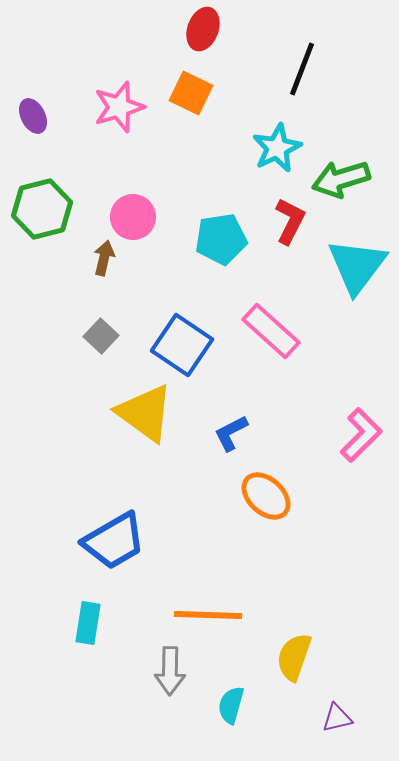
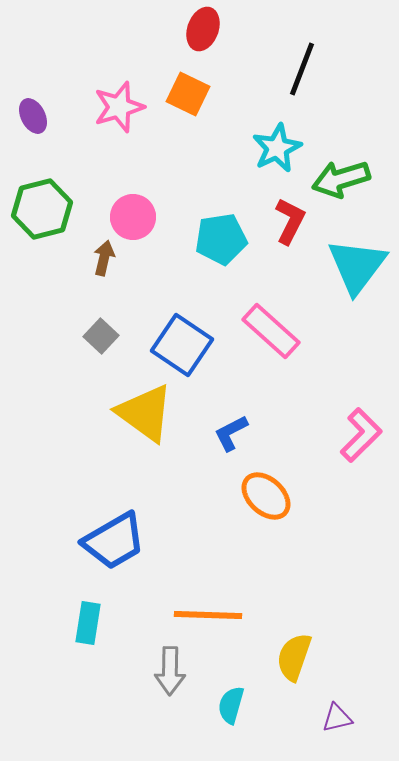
orange square: moved 3 px left, 1 px down
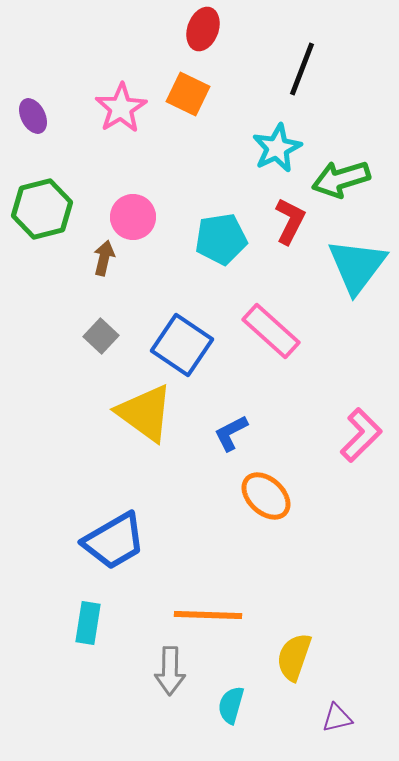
pink star: moved 2 px right, 1 px down; rotated 15 degrees counterclockwise
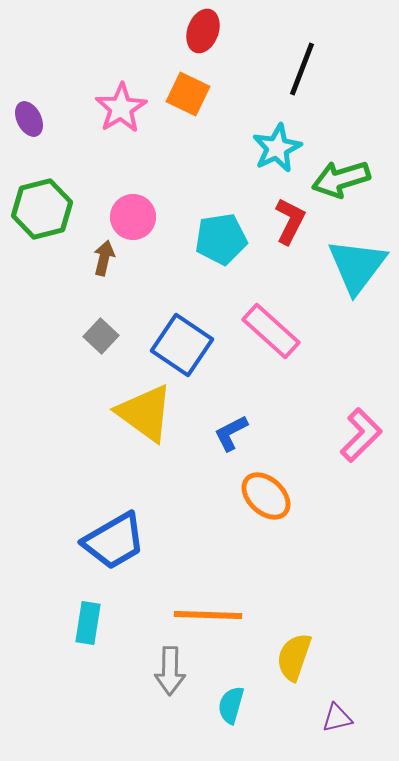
red ellipse: moved 2 px down
purple ellipse: moved 4 px left, 3 px down
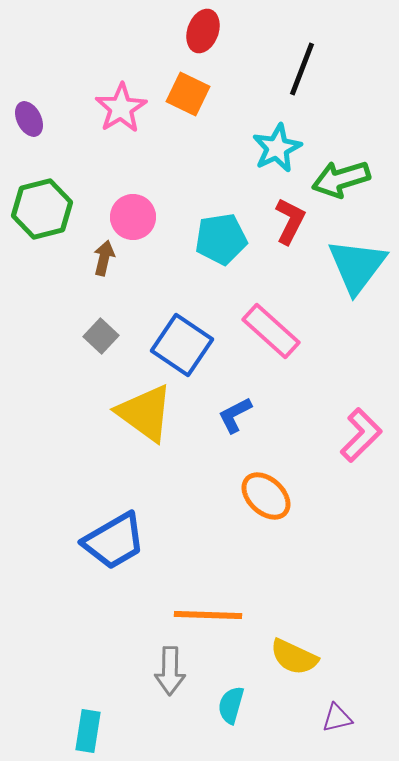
blue L-shape: moved 4 px right, 18 px up
cyan rectangle: moved 108 px down
yellow semicircle: rotated 84 degrees counterclockwise
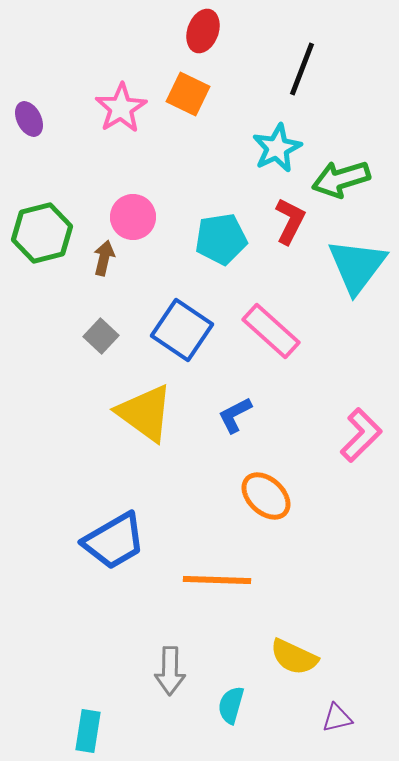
green hexagon: moved 24 px down
blue square: moved 15 px up
orange line: moved 9 px right, 35 px up
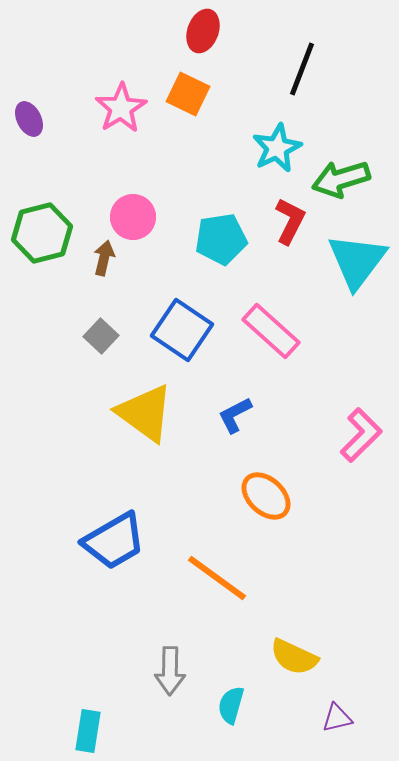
cyan triangle: moved 5 px up
orange line: moved 2 px up; rotated 34 degrees clockwise
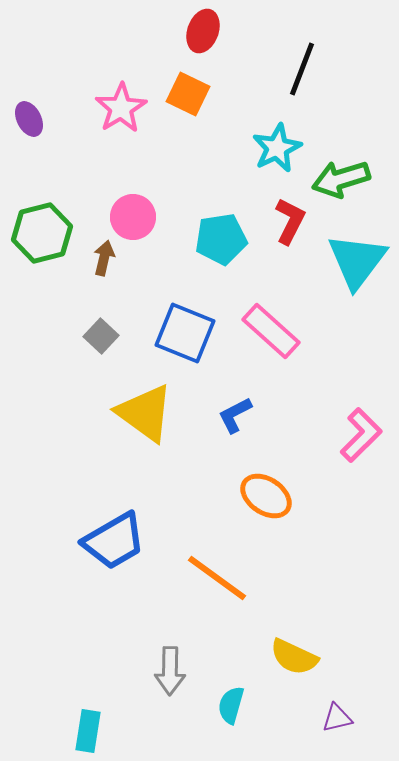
blue square: moved 3 px right, 3 px down; rotated 12 degrees counterclockwise
orange ellipse: rotated 9 degrees counterclockwise
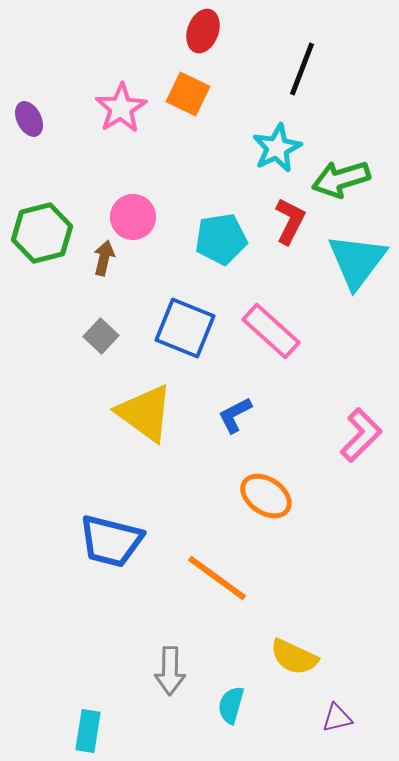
blue square: moved 5 px up
blue trapezoid: moved 3 px left; rotated 44 degrees clockwise
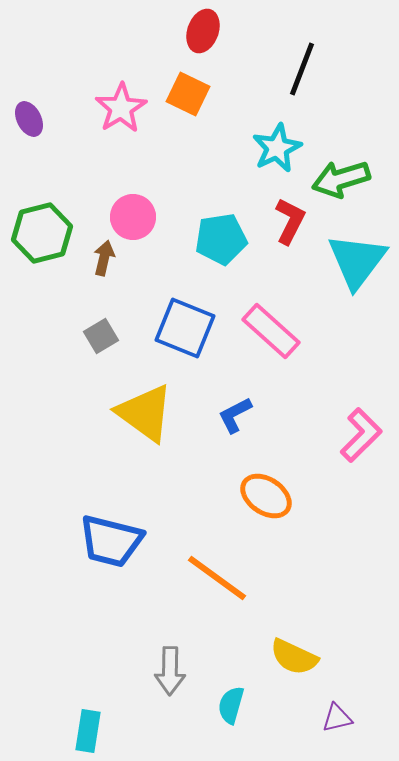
gray square: rotated 16 degrees clockwise
